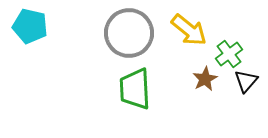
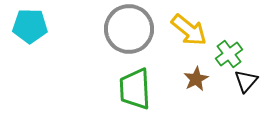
cyan pentagon: rotated 12 degrees counterclockwise
gray circle: moved 4 px up
brown star: moved 9 px left
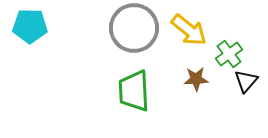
gray circle: moved 5 px right, 1 px up
brown star: rotated 25 degrees clockwise
green trapezoid: moved 1 px left, 2 px down
